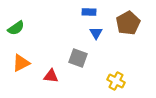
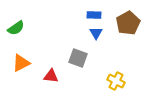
blue rectangle: moved 5 px right, 3 px down
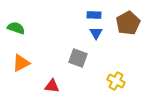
green semicircle: rotated 126 degrees counterclockwise
red triangle: moved 1 px right, 10 px down
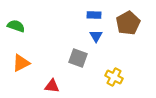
green semicircle: moved 2 px up
blue triangle: moved 3 px down
yellow cross: moved 2 px left, 4 px up
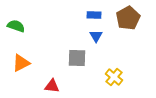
brown pentagon: moved 5 px up
gray square: moved 1 px left; rotated 18 degrees counterclockwise
yellow cross: rotated 12 degrees clockwise
